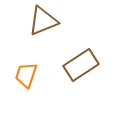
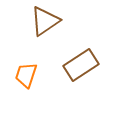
brown triangle: moved 2 px right; rotated 12 degrees counterclockwise
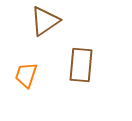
brown rectangle: rotated 52 degrees counterclockwise
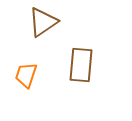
brown triangle: moved 2 px left, 1 px down
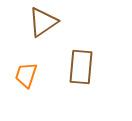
brown rectangle: moved 2 px down
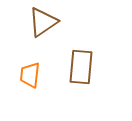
orange trapezoid: moved 4 px right; rotated 12 degrees counterclockwise
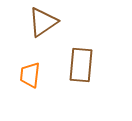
brown rectangle: moved 2 px up
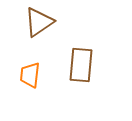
brown triangle: moved 4 px left
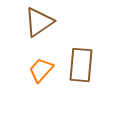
orange trapezoid: moved 11 px right, 5 px up; rotated 36 degrees clockwise
